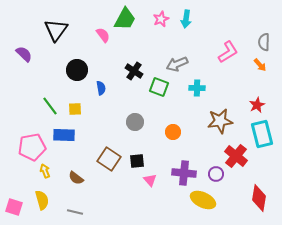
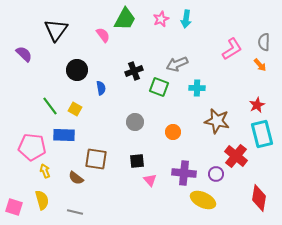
pink L-shape: moved 4 px right, 3 px up
black cross: rotated 36 degrees clockwise
yellow square: rotated 32 degrees clockwise
brown star: moved 3 px left; rotated 20 degrees clockwise
pink pentagon: rotated 16 degrees clockwise
brown square: moved 13 px left; rotated 25 degrees counterclockwise
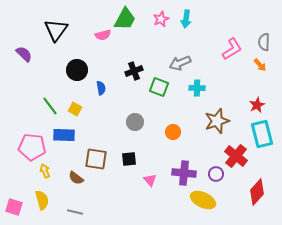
pink semicircle: rotated 112 degrees clockwise
gray arrow: moved 3 px right, 1 px up
brown star: rotated 30 degrees counterclockwise
black square: moved 8 px left, 2 px up
red diamond: moved 2 px left, 6 px up; rotated 32 degrees clockwise
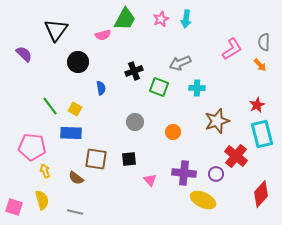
black circle: moved 1 px right, 8 px up
blue rectangle: moved 7 px right, 2 px up
red diamond: moved 4 px right, 2 px down
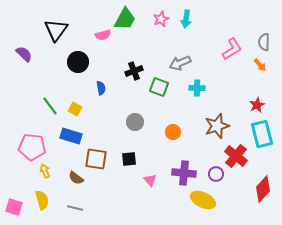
brown star: moved 5 px down
blue rectangle: moved 3 px down; rotated 15 degrees clockwise
red diamond: moved 2 px right, 5 px up
gray line: moved 4 px up
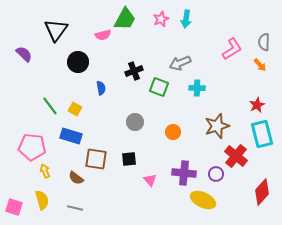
red diamond: moved 1 px left, 3 px down
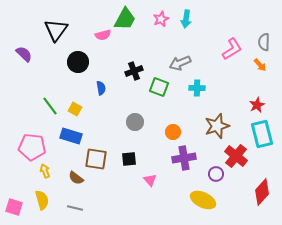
purple cross: moved 15 px up; rotated 15 degrees counterclockwise
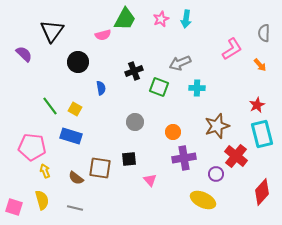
black triangle: moved 4 px left, 1 px down
gray semicircle: moved 9 px up
brown square: moved 4 px right, 9 px down
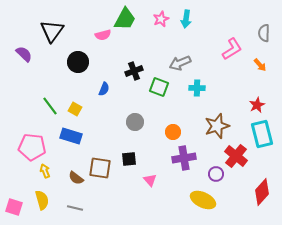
blue semicircle: moved 3 px right, 1 px down; rotated 32 degrees clockwise
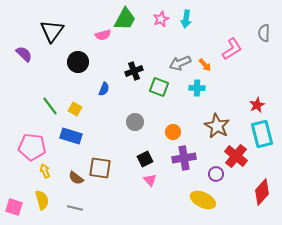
orange arrow: moved 55 px left
brown star: rotated 25 degrees counterclockwise
black square: moved 16 px right; rotated 21 degrees counterclockwise
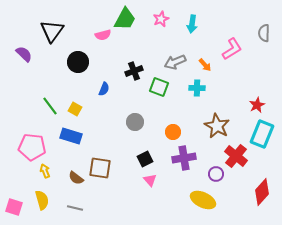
cyan arrow: moved 6 px right, 5 px down
gray arrow: moved 5 px left, 1 px up
cyan rectangle: rotated 36 degrees clockwise
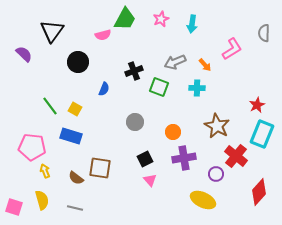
red diamond: moved 3 px left
